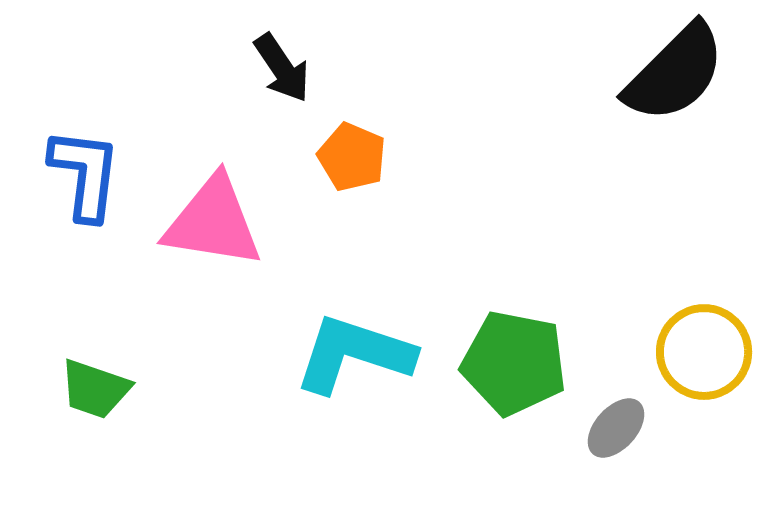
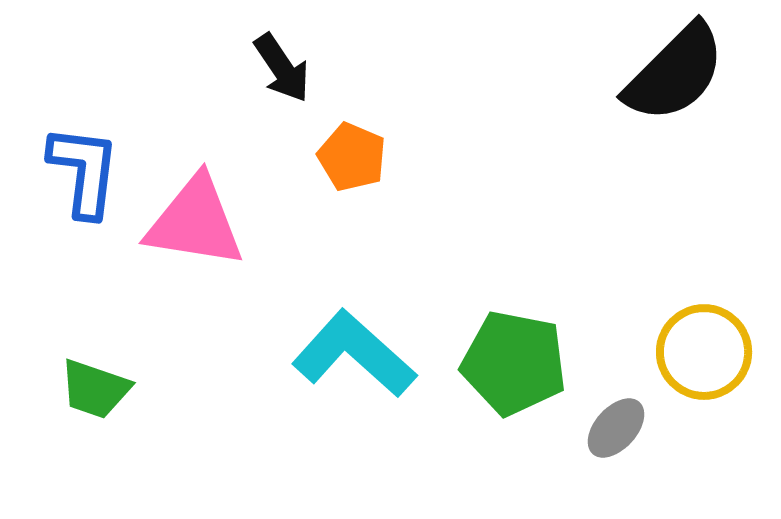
blue L-shape: moved 1 px left, 3 px up
pink triangle: moved 18 px left
cyan L-shape: rotated 24 degrees clockwise
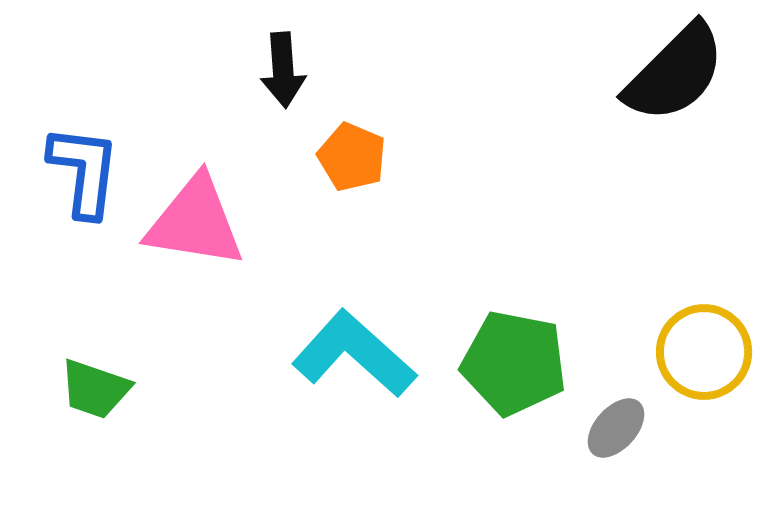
black arrow: moved 1 px right, 2 px down; rotated 30 degrees clockwise
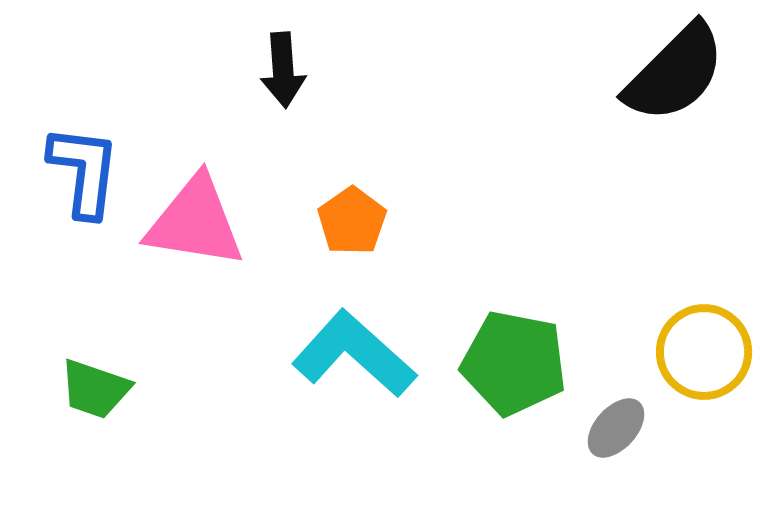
orange pentagon: moved 64 px down; rotated 14 degrees clockwise
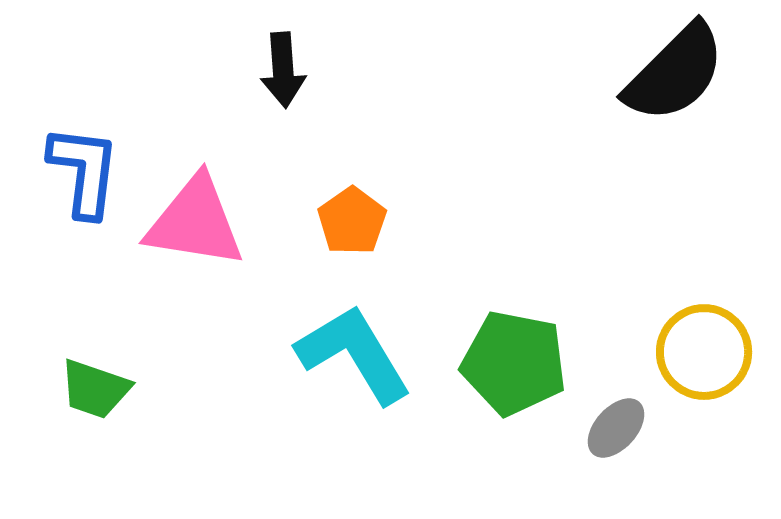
cyan L-shape: rotated 17 degrees clockwise
